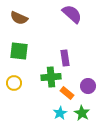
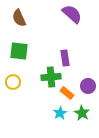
brown semicircle: rotated 42 degrees clockwise
yellow circle: moved 1 px left, 1 px up
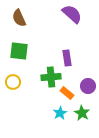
purple rectangle: moved 2 px right
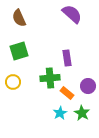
green square: rotated 24 degrees counterclockwise
green cross: moved 1 px left, 1 px down
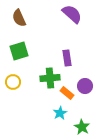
purple circle: moved 3 px left
green star: moved 14 px down
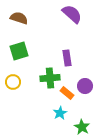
brown semicircle: rotated 132 degrees clockwise
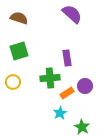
orange rectangle: rotated 72 degrees counterclockwise
